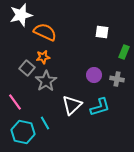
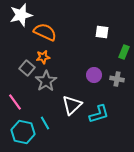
cyan L-shape: moved 1 px left, 7 px down
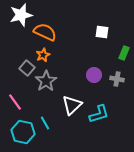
green rectangle: moved 1 px down
orange star: moved 2 px up; rotated 16 degrees counterclockwise
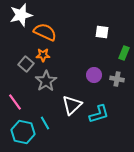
orange star: rotated 24 degrees clockwise
gray square: moved 1 px left, 4 px up
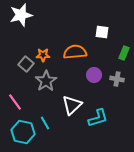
orange semicircle: moved 30 px right, 20 px down; rotated 30 degrees counterclockwise
cyan L-shape: moved 1 px left, 4 px down
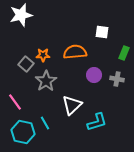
cyan L-shape: moved 1 px left, 4 px down
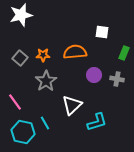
gray square: moved 6 px left, 6 px up
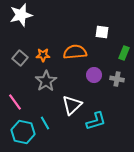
cyan L-shape: moved 1 px left, 1 px up
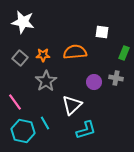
white star: moved 2 px right, 7 px down; rotated 25 degrees clockwise
purple circle: moved 7 px down
gray cross: moved 1 px left, 1 px up
cyan L-shape: moved 10 px left, 9 px down
cyan hexagon: moved 1 px up
